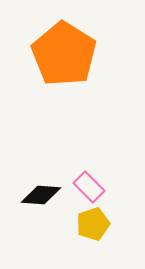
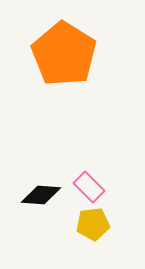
yellow pentagon: rotated 12 degrees clockwise
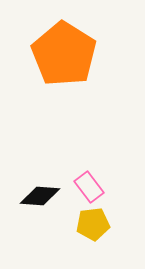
pink rectangle: rotated 8 degrees clockwise
black diamond: moved 1 px left, 1 px down
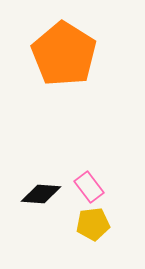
black diamond: moved 1 px right, 2 px up
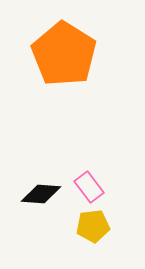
yellow pentagon: moved 2 px down
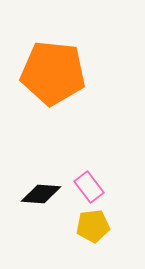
orange pentagon: moved 11 px left, 19 px down; rotated 26 degrees counterclockwise
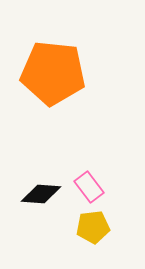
yellow pentagon: moved 1 px down
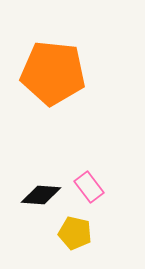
black diamond: moved 1 px down
yellow pentagon: moved 18 px left, 6 px down; rotated 20 degrees clockwise
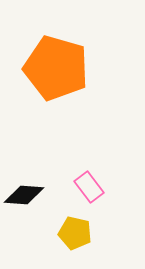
orange pentagon: moved 3 px right, 5 px up; rotated 10 degrees clockwise
black diamond: moved 17 px left
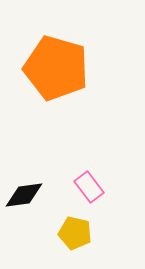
black diamond: rotated 12 degrees counterclockwise
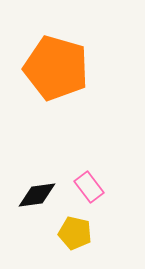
black diamond: moved 13 px right
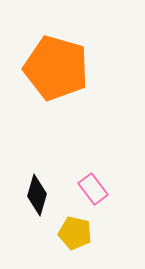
pink rectangle: moved 4 px right, 2 px down
black diamond: rotated 66 degrees counterclockwise
